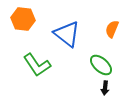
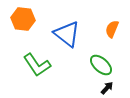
black arrow: moved 2 px right; rotated 144 degrees counterclockwise
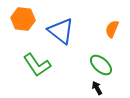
blue triangle: moved 6 px left, 3 px up
black arrow: moved 10 px left; rotated 72 degrees counterclockwise
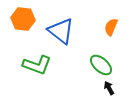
orange semicircle: moved 1 px left, 2 px up
green L-shape: rotated 36 degrees counterclockwise
black arrow: moved 12 px right
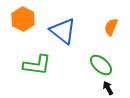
orange hexagon: rotated 20 degrees clockwise
blue triangle: moved 2 px right
green L-shape: rotated 12 degrees counterclockwise
black arrow: moved 1 px left
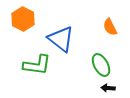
orange semicircle: moved 1 px left; rotated 48 degrees counterclockwise
blue triangle: moved 2 px left, 8 px down
green ellipse: rotated 20 degrees clockwise
black arrow: rotated 56 degrees counterclockwise
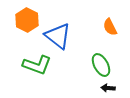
orange hexagon: moved 4 px right, 1 px down
blue triangle: moved 3 px left, 3 px up
green L-shape: rotated 12 degrees clockwise
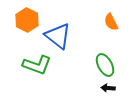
orange semicircle: moved 1 px right, 5 px up
green ellipse: moved 4 px right
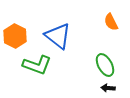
orange hexagon: moved 12 px left, 16 px down
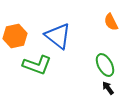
orange hexagon: rotated 20 degrees clockwise
black arrow: rotated 48 degrees clockwise
